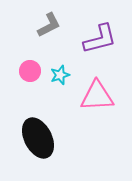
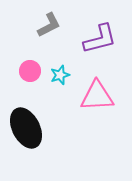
black ellipse: moved 12 px left, 10 px up
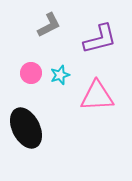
pink circle: moved 1 px right, 2 px down
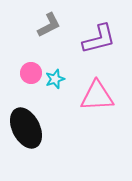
purple L-shape: moved 1 px left
cyan star: moved 5 px left, 4 px down
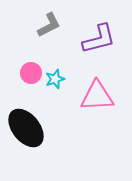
black ellipse: rotated 12 degrees counterclockwise
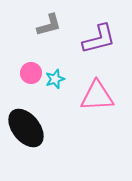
gray L-shape: rotated 12 degrees clockwise
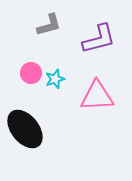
black ellipse: moved 1 px left, 1 px down
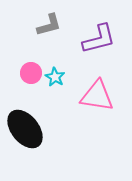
cyan star: moved 2 px up; rotated 24 degrees counterclockwise
pink triangle: rotated 12 degrees clockwise
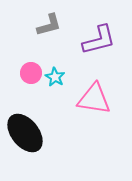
purple L-shape: moved 1 px down
pink triangle: moved 3 px left, 3 px down
black ellipse: moved 4 px down
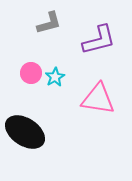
gray L-shape: moved 2 px up
cyan star: rotated 12 degrees clockwise
pink triangle: moved 4 px right
black ellipse: moved 1 px up; rotated 18 degrees counterclockwise
